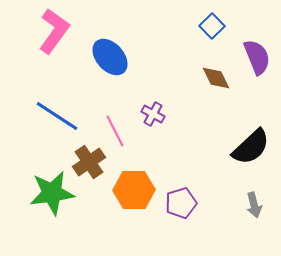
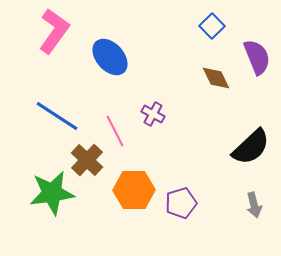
brown cross: moved 2 px left, 2 px up; rotated 12 degrees counterclockwise
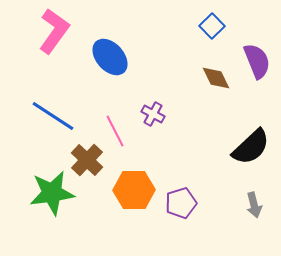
purple semicircle: moved 4 px down
blue line: moved 4 px left
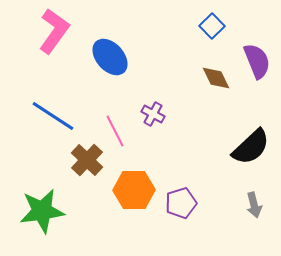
green star: moved 10 px left, 18 px down
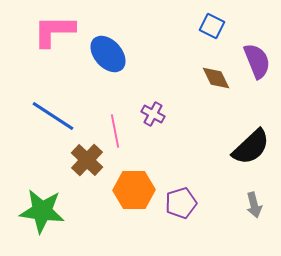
blue square: rotated 20 degrees counterclockwise
pink L-shape: rotated 126 degrees counterclockwise
blue ellipse: moved 2 px left, 3 px up
pink line: rotated 16 degrees clockwise
green star: rotated 15 degrees clockwise
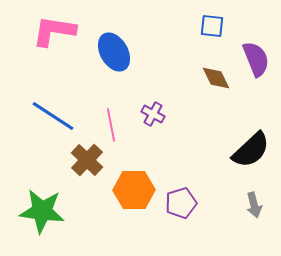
blue square: rotated 20 degrees counterclockwise
pink L-shape: rotated 9 degrees clockwise
blue ellipse: moved 6 px right, 2 px up; rotated 12 degrees clockwise
purple semicircle: moved 1 px left, 2 px up
pink line: moved 4 px left, 6 px up
black semicircle: moved 3 px down
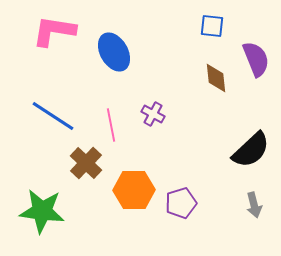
brown diamond: rotated 20 degrees clockwise
brown cross: moved 1 px left, 3 px down
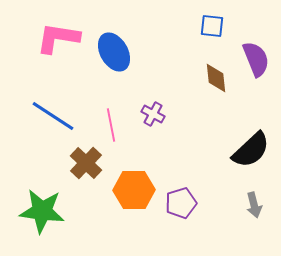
pink L-shape: moved 4 px right, 7 px down
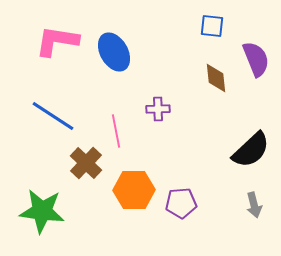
pink L-shape: moved 1 px left, 3 px down
purple cross: moved 5 px right, 5 px up; rotated 30 degrees counterclockwise
pink line: moved 5 px right, 6 px down
purple pentagon: rotated 12 degrees clockwise
